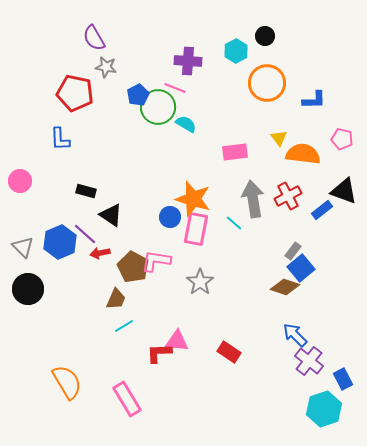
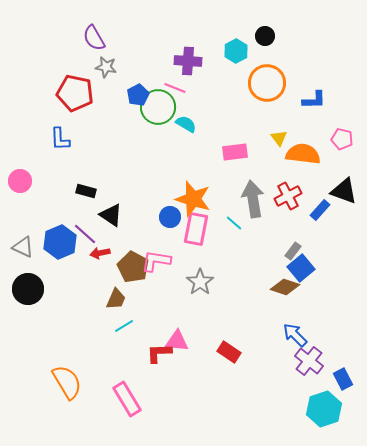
blue rectangle at (322, 210): moved 2 px left; rotated 10 degrees counterclockwise
gray triangle at (23, 247): rotated 20 degrees counterclockwise
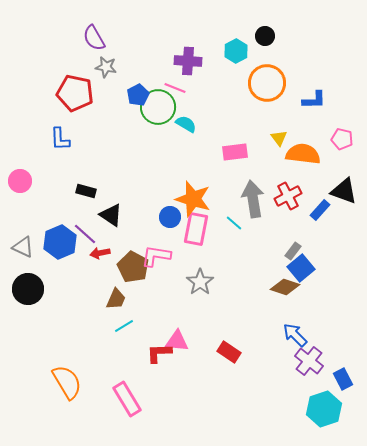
pink L-shape at (156, 261): moved 5 px up
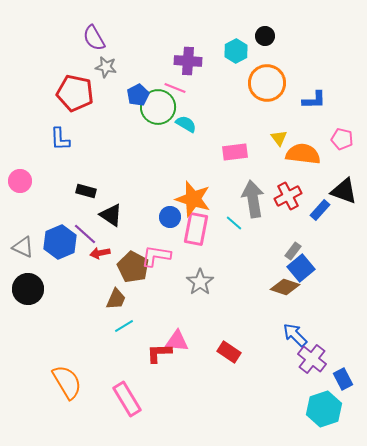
purple cross at (309, 361): moved 3 px right, 2 px up
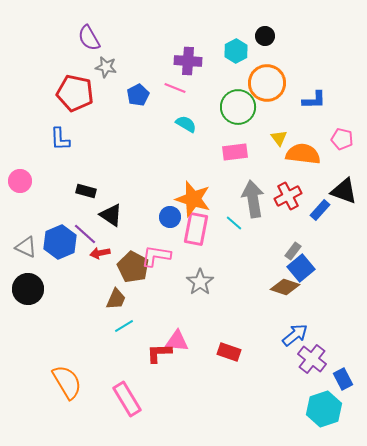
purple semicircle at (94, 38): moved 5 px left
green circle at (158, 107): moved 80 px right
gray triangle at (23, 247): moved 3 px right
blue arrow at (295, 335): rotated 96 degrees clockwise
red rectangle at (229, 352): rotated 15 degrees counterclockwise
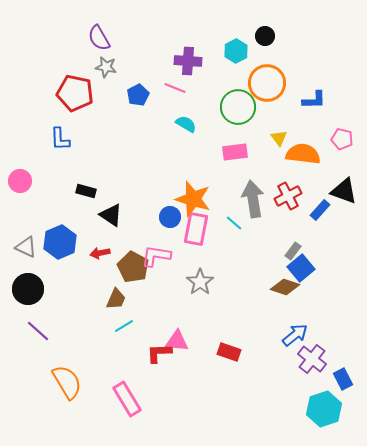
purple semicircle at (89, 38): moved 10 px right
purple line at (85, 234): moved 47 px left, 97 px down
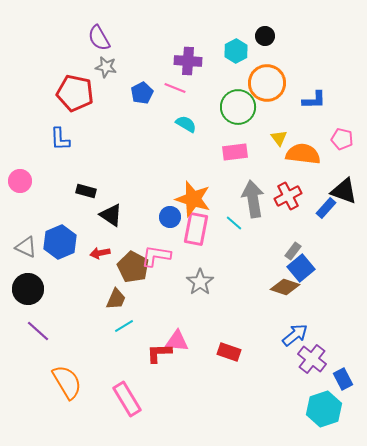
blue pentagon at (138, 95): moved 4 px right, 2 px up
blue rectangle at (320, 210): moved 6 px right, 2 px up
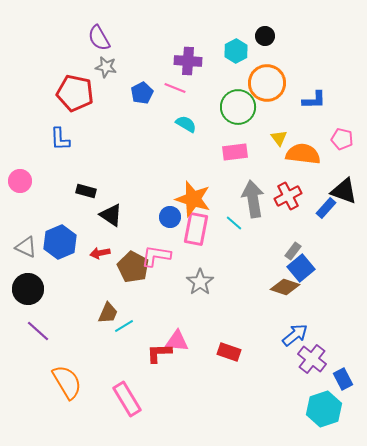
brown trapezoid at (116, 299): moved 8 px left, 14 px down
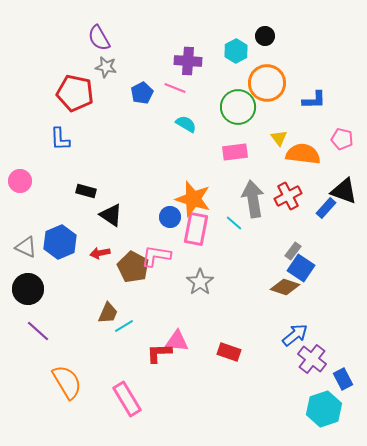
blue square at (301, 268): rotated 16 degrees counterclockwise
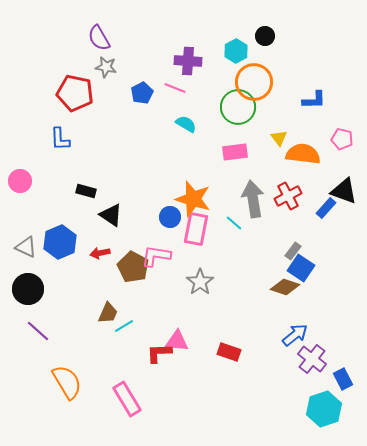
orange circle at (267, 83): moved 13 px left, 1 px up
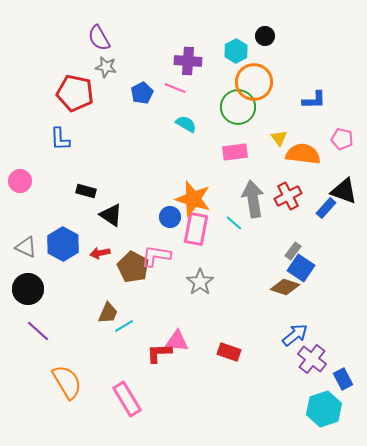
blue hexagon at (60, 242): moved 3 px right, 2 px down; rotated 8 degrees counterclockwise
